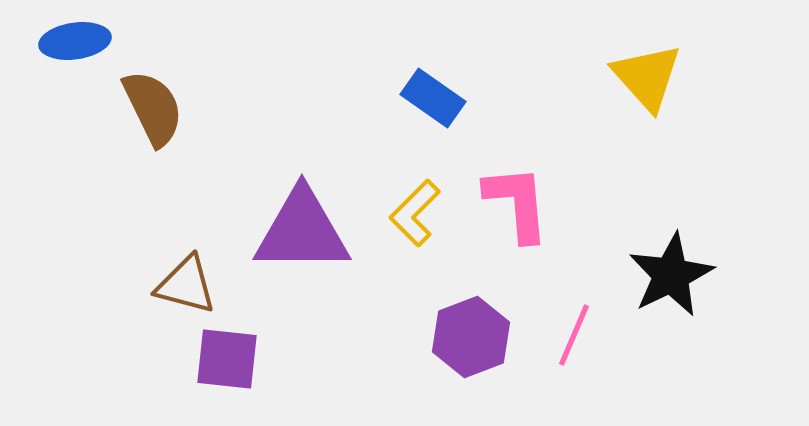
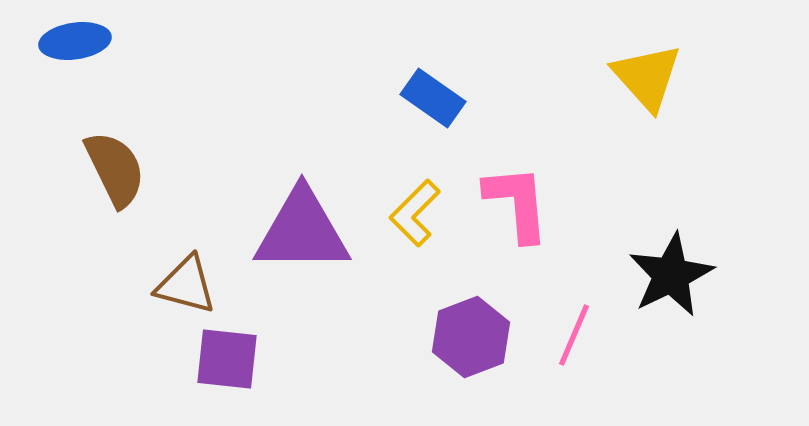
brown semicircle: moved 38 px left, 61 px down
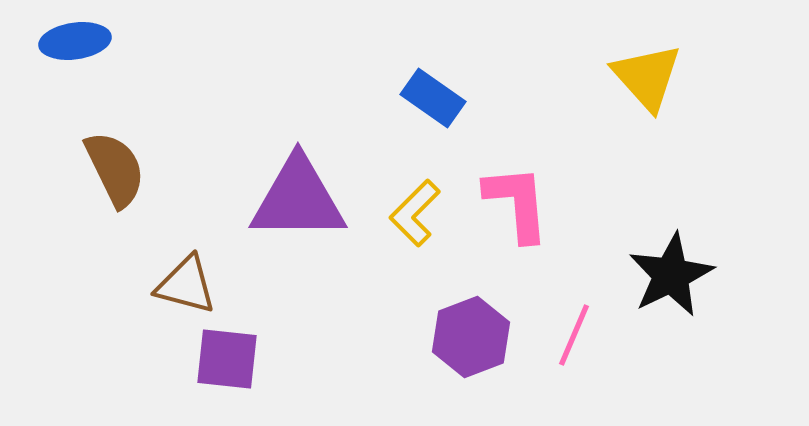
purple triangle: moved 4 px left, 32 px up
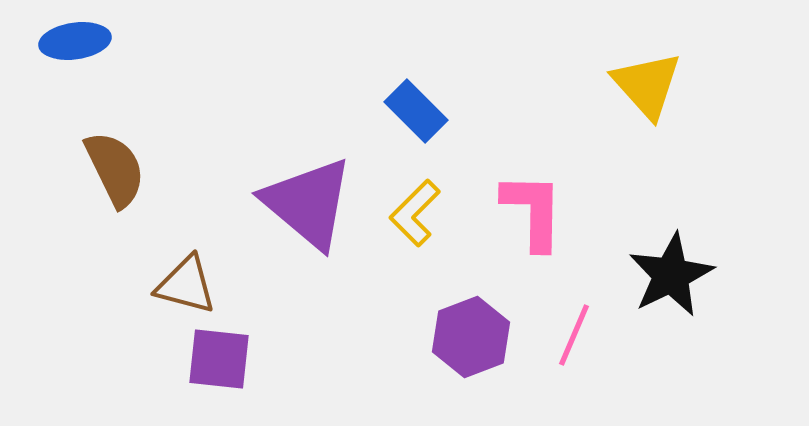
yellow triangle: moved 8 px down
blue rectangle: moved 17 px left, 13 px down; rotated 10 degrees clockwise
purple triangle: moved 10 px right, 4 px down; rotated 40 degrees clockwise
pink L-shape: moved 16 px right, 8 px down; rotated 6 degrees clockwise
purple square: moved 8 px left
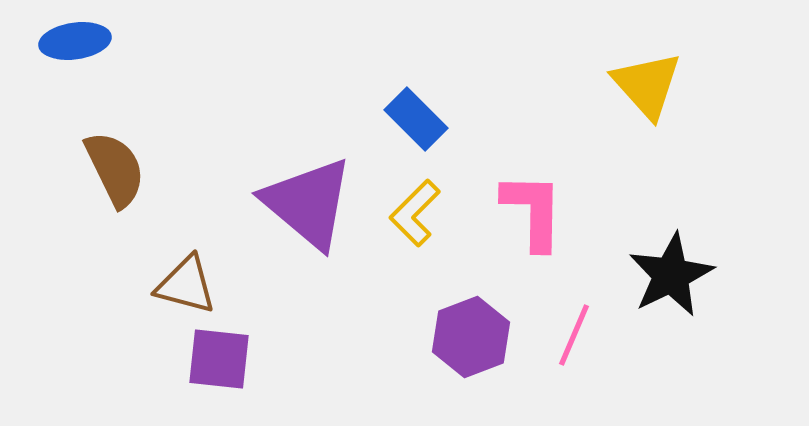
blue rectangle: moved 8 px down
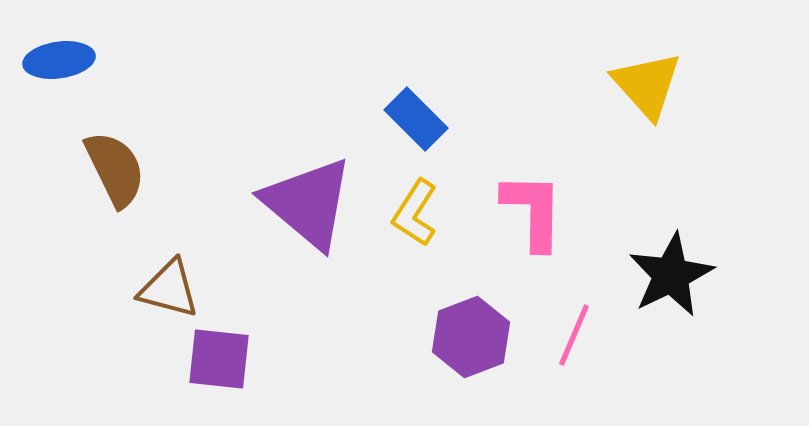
blue ellipse: moved 16 px left, 19 px down
yellow L-shape: rotated 12 degrees counterclockwise
brown triangle: moved 17 px left, 4 px down
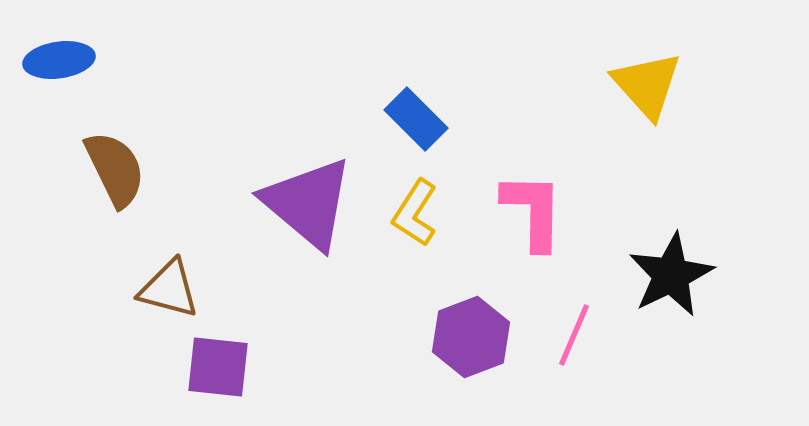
purple square: moved 1 px left, 8 px down
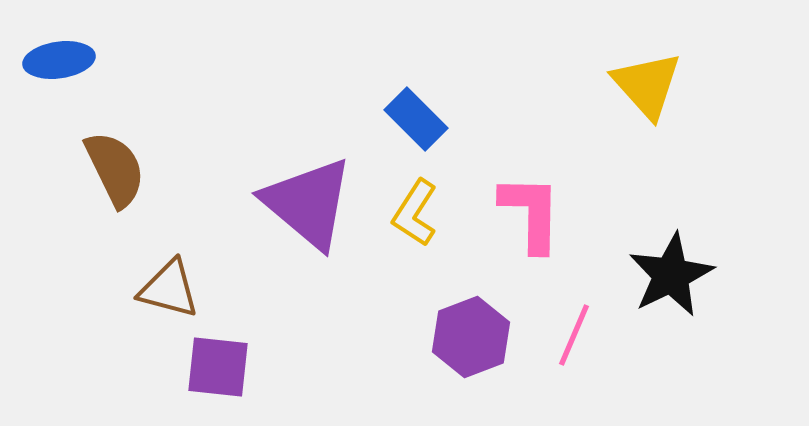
pink L-shape: moved 2 px left, 2 px down
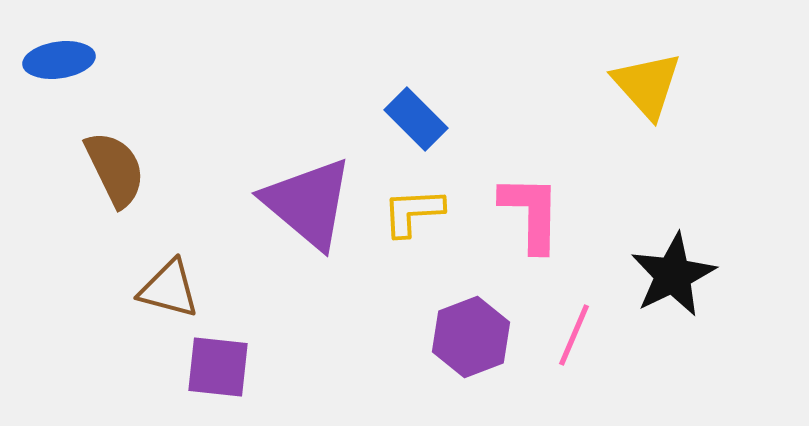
yellow L-shape: moved 2 px left, 1 px up; rotated 54 degrees clockwise
black star: moved 2 px right
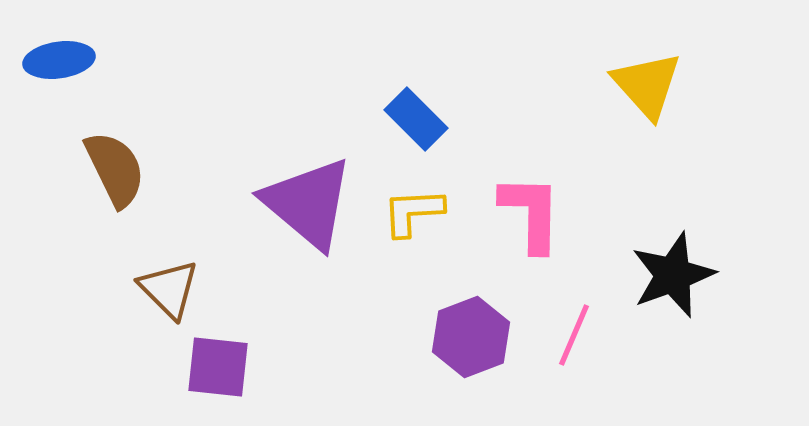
black star: rotated 6 degrees clockwise
brown triangle: rotated 30 degrees clockwise
